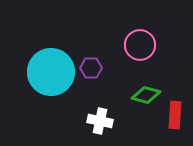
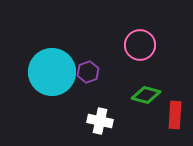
purple hexagon: moved 3 px left, 4 px down; rotated 20 degrees counterclockwise
cyan circle: moved 1 px right
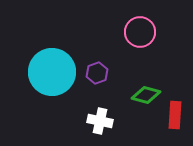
pink circle: moved 13 px up
purple hexagon: moved 9 px right, 1 px down
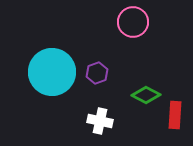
pink circle: moved 7 px left, 10 px up
green diamond: rotated 12 degrees clockwise
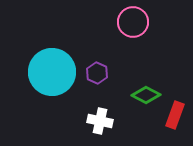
purple hexagon: rotated 15 degrees counterclockwise
red rectangle: rotated 16 degrees clockwise
